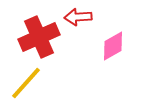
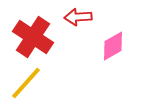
red cross: moved 6 px left; rotated 33 degrees counterclockwise
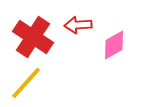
red arrow: moved 8 px down
pink diamond: moved 1 px right, 1 px up
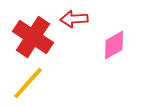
red arrow: moved 4 px left, 6 px up
yellow line: moved 2 px right
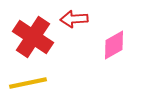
yellow line: rotated 36 degrees clockwise
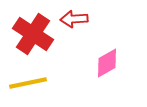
red cross: moved 3 px up
pink diamond: moved 7 px left, 18 px down
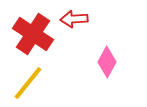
pink diamond: moved 1 px up; rotated 32 degrees counterclockwise
yellow line: rotated 39 degrees counterclockwise
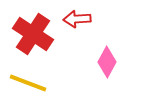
red arrow: moved 3 px right
yellow line: rotated 72 degrees clockwise
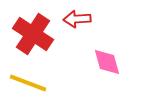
pink diamond: rotated 44 degrees counterclockwise
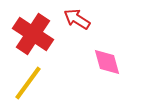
red arrow: rotated 36 degrees clockwise
yellow line: rotated 75 degrees counterclockwise
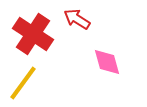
yellow line: moved 5 px left
